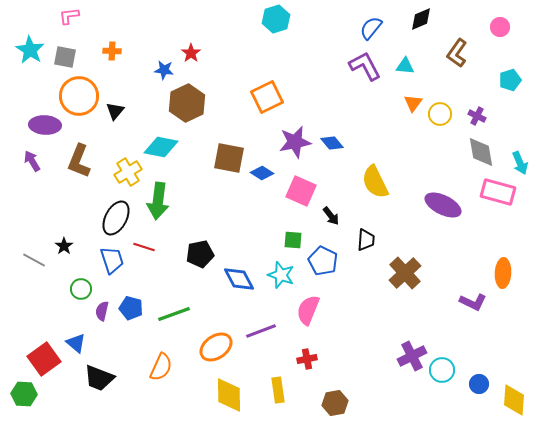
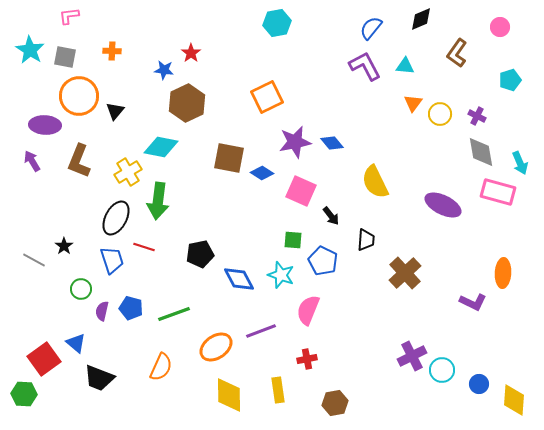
cyan hexagon at (276, 19): moved 1 px right, 4 px down; rotated 8 degrees clockwise
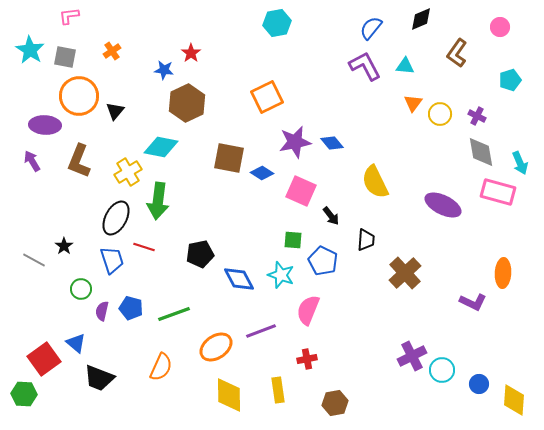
orange cross at (112, 51): rotated 36 degrees counterclockwise
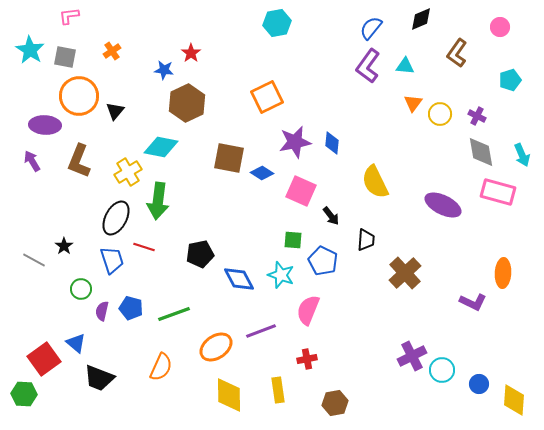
purple L-shape at (365, 66): moved 3 px right; rotated 116 degrees counterclockwise
blue diamond at (332, 143): rotated 45 degrees clockwise
cyan arrow at (520, 163): moved 2 px right, 8 px up
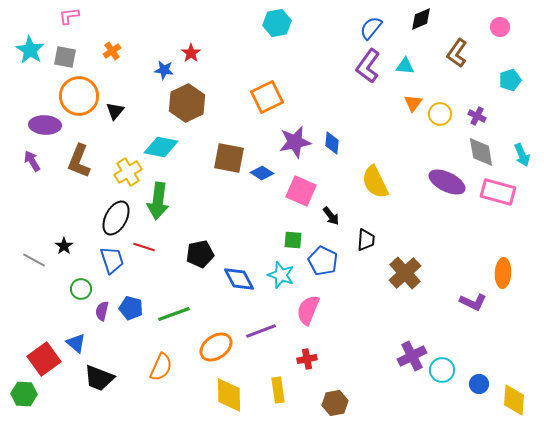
purple ellipse at (443, 205): moved 4 px right, 23 px up
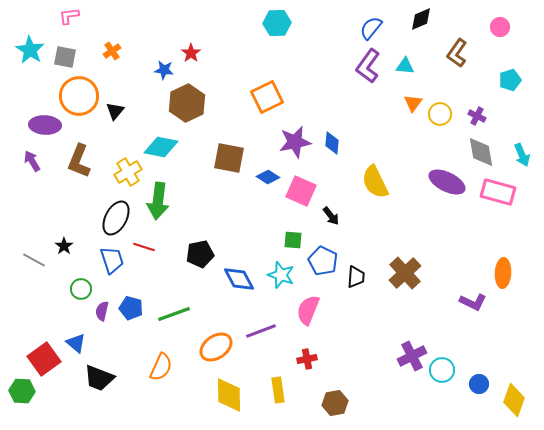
cyan hexagon at (277, 23): rotated 8 degrees clockwise
blue diamond at (262, 173): moved 6 px right, 4 px down
black trapezoid at (366, 240): moved 10 px left, 37 px down
green hexagon at (24, 394): moved 2 px left, 3 px up
yellow diamond at (514, 400): rotated 16 degrees clockwise
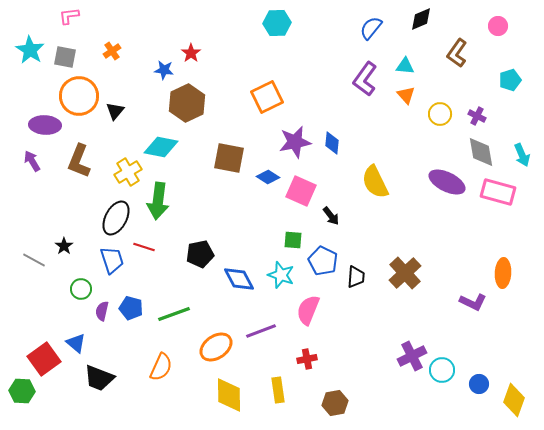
pink circle at (500, 27): moved 2 px left, 1 px up
purple L-shape at (368, 66): moved 3 px left, 13 px down
orange triangle at (413, 103): moved 7 px left, 8 px up; rotated 18 degrees counterclockwise
